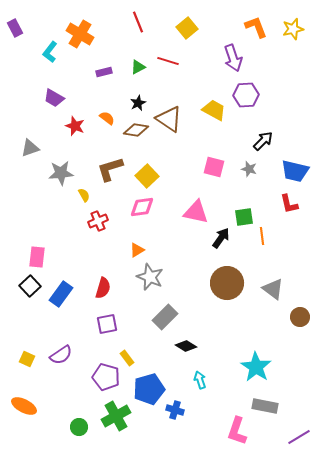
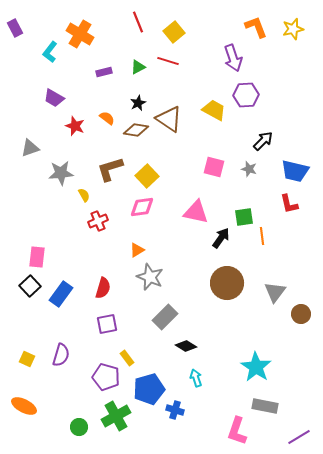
yellow square at (187, 28): moved 13 px left, 4 px down
gray triangle at (273, 289): moved 2 px right, 3 px down; rotated 30 degrees clockwise
brown circle at (300, 317): moved 1 px right, 3 px up
purple semicircle at (61, 355): rotated 40 degrees counterclockwise
cyan arrow at (200, 380): moved 4 px left, 2 px up
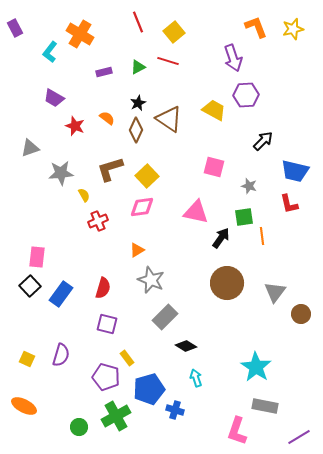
brown diamond at (136, 130): rotated 75 degrees counterclockwise
gray star at (249, 169): moved 17 px down
gray star at (150, 277): moved 1 px right, 3 px down
purple square at (107, 324): rotated 25 degrees clockwise
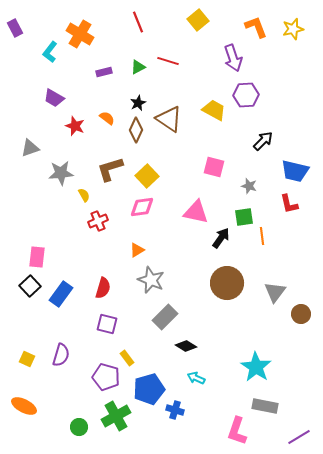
yellow square at (174, 32): moved 24 px right, 12 px up
cyan arrow at (196, 378): rotated 48 degrees counterclockwise
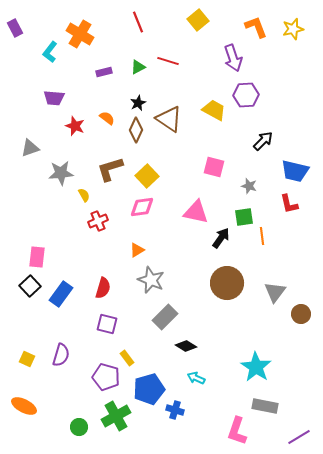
purple trapezoid at (54, 98): rotated 25 degrees counterclockwise
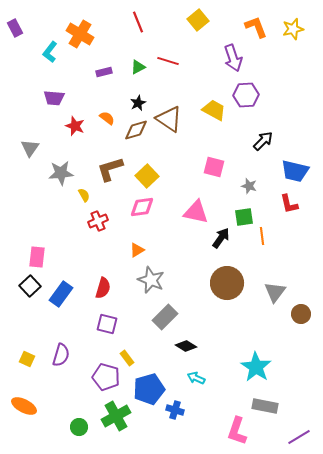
brown diamond at (136, 130): rotated 50 degrees clockwise
gray triangle at (30, 148): rotated 36 degrees counterclockwise
